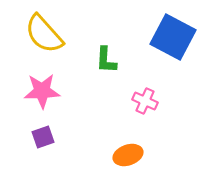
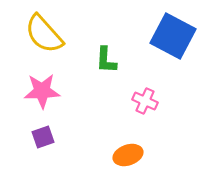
blue square: moved 1 px up
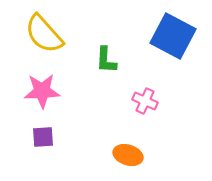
purple square: rotated 15 degrees clockwise
orange ellipse: rotated 36 degrees clockwise
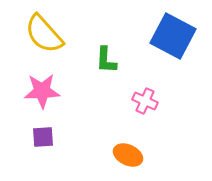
orange ellipse: rotated 8 degrees clockwise
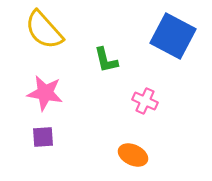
yellow semicircle: moved 4 px up
green L-shape: rotated 16 degrees counterclockwise
pink star: moved 3 px right, 2 px down; rotated 12 degrees clockwise
orange ellipse: moved 5 px right
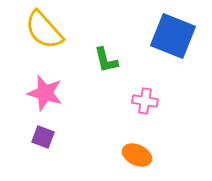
blue square: rotated 6 degrees counterclockwise
pink star: rotated 6 degrees clockwise
pink cross: rotated 15 degrees counterclockwise
purple square: rotated 25 degrees clockwise
orange ellipse: moved 4 px right
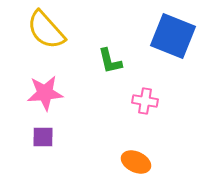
yellow semicircle: moved 2 px right
green L-shape: moved 4 px right, 1 px down
pink star: rotated 21 degrees counterclockwise
purple square: rotated 20 degrees counterclockwise
orange ellipse: moved 1 px left, 7 px down
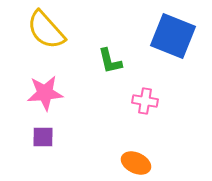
orange ellipse: moved 1 px down
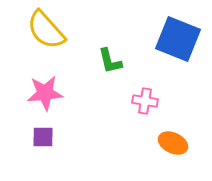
blue square: moved 5 px right, 3 px down
orange ellipse: moved 37 px right, 20 px up
